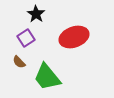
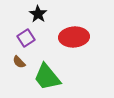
black star: moved 2 px right
red ellipse: rotated 16 degrees clockwise
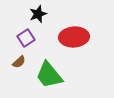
black star: rotated 18 degrees clockwise
brown semicircle: rotated 88 degrees counterclockwise
green trapezoid: moved 2 px right, 2 px up
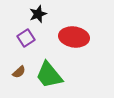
red ellipse: rotated 12 degrees clockwise
brown semicircle: moved 10 px down
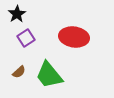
black star: moved 21 px left; rotated 12 degrees counterclockwise
